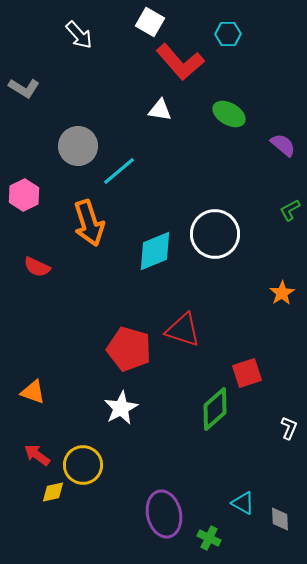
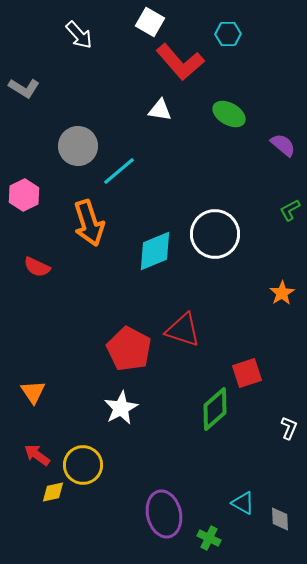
red pentagon: rotated 12 degrees clockwise
orange triangle: rotated 36 degrees clockwise
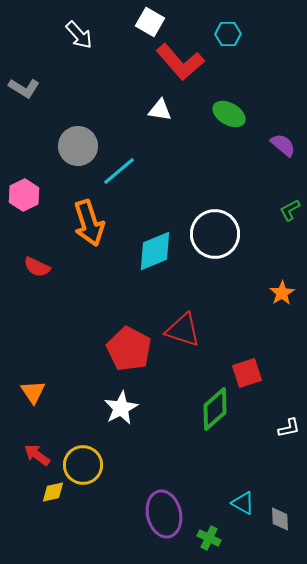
white L-shape: rotated 55 degrees clockwise
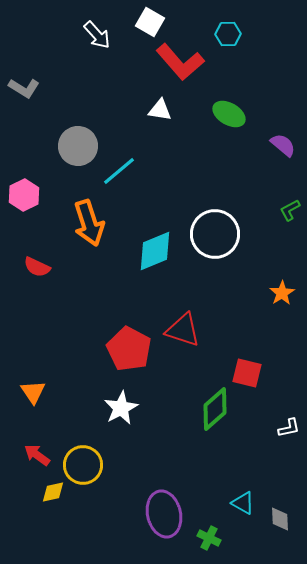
white arrow: moved 18 px right
red square: rotated 32 degrees clockwise
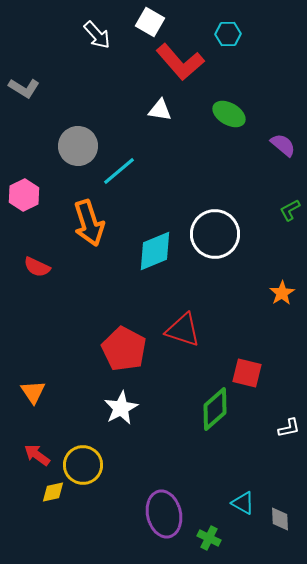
red pentagon: moved 5 px left
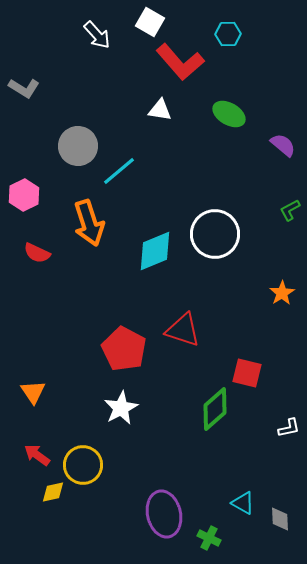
red semicircle: moved 14 px up
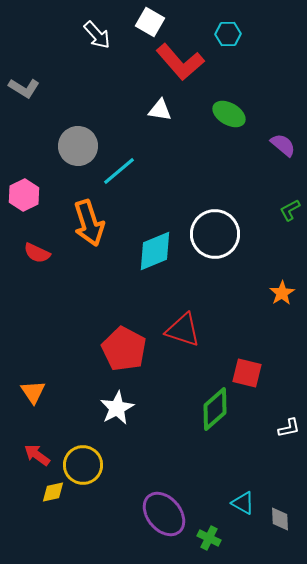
white star: moved 4 px left
purple ellipse: rotated 27 degrees counterclockwise
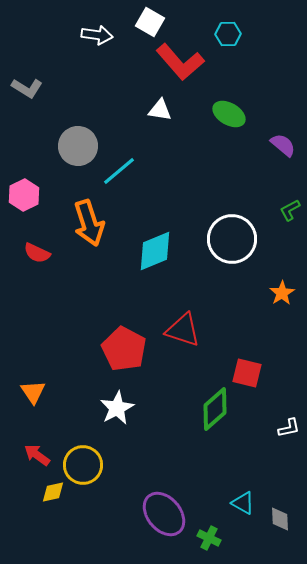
white arrow: rotated 40 degrees counterclockwise
gray L-shape: moved 3 px right
white circle: moved 17 px right, 5 px down
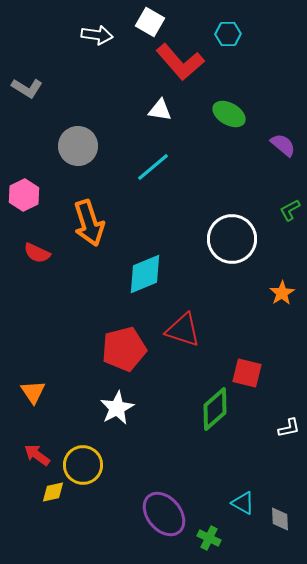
cyan line: moved 34 px right, 4 px up
cyan diamond: moved 10 px left, 23 px down
red pentagon: rotated 30 degrees clockwise
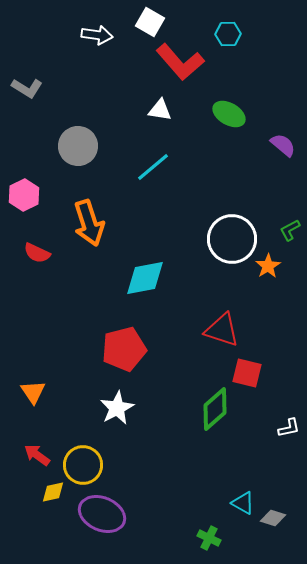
green L-shape: moved 20 px down
cyan diamond: moved 4 px down; rotated 12 degrees clockwise
orange star: moved 14 px left, 27 px up
red triangle: moved 39 px right
purple ellipse: moved 62 px left; rotated 27 degrees counterclockwise
gray diamond: moved 7 px left, 1 px up; rotated 70 degrees counterclockwise
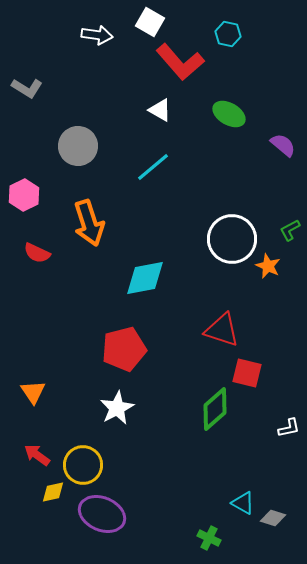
cyan hexagon: rotated 15 degrees clockwise
white triangle: rotated 20 degrees clockwise
orange star: rotated 15 degrees counterclockwise
